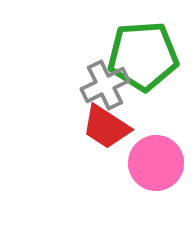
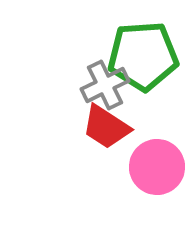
pink circle: moved 1 px right, 4 px down
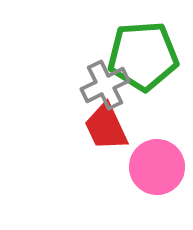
red trapezoid: rotated 32 degrees clockwise
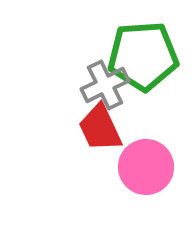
red trapezoid: moved 6 px left, 1 px down
pink circle: moved 11 px left
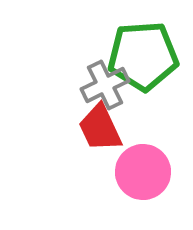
pink circle: moved 3 px left, 5 px down
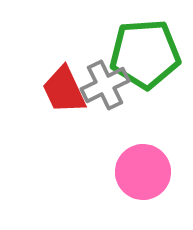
green pentagon: moved 2 px right, 2 px up
red trapezoid: moved 36 px left, 38 px up
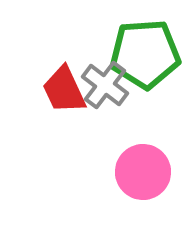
gray cross: rotated 27 degrees counterclockwise
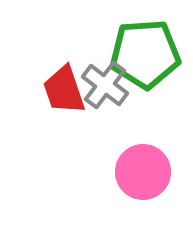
red trapezoid: rotated 6 degrees clockwise
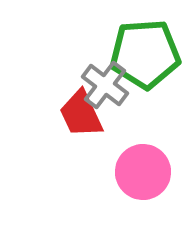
red trapezoid: moved 17 px right, 24 px down; rotated 6 degrees counterclockwise
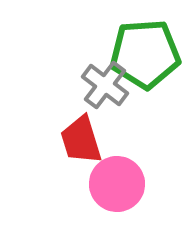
red trapezoid: moved 26 px down; rotated 8 degrees clockwise
pink circle: moved 26 px left, 12 px down
